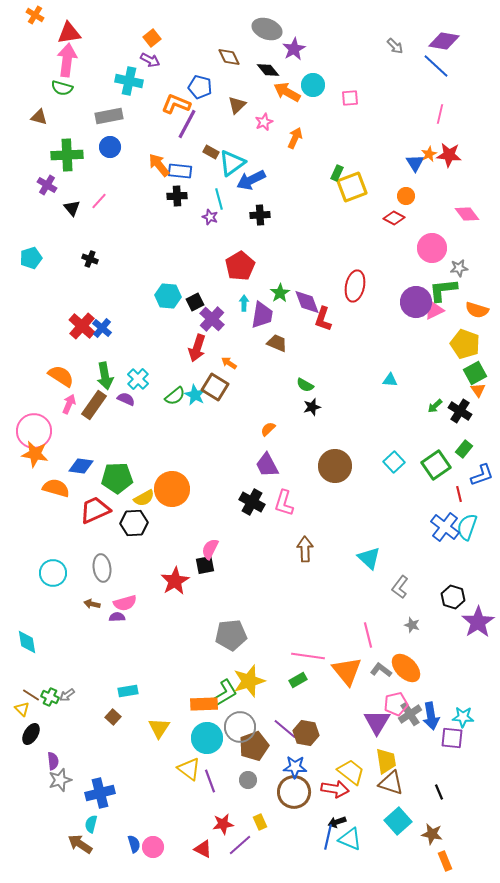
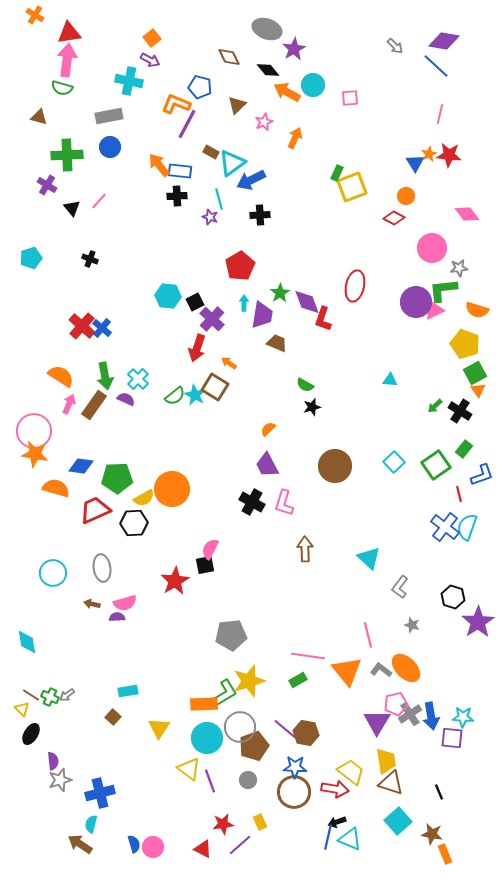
orange rectangle at (445, 861): moved 7 px up
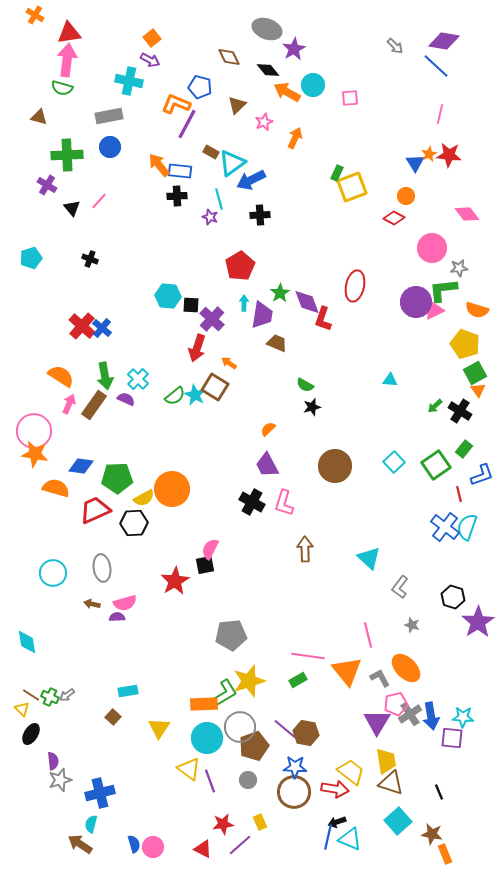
black square at (195, 302): moved 4 px left, 3 px down; rotated 30 degrees clockwise
gray L-shape at (381, 670): moved 1 px left, 8 px down; rotated 25 degrees clockwise
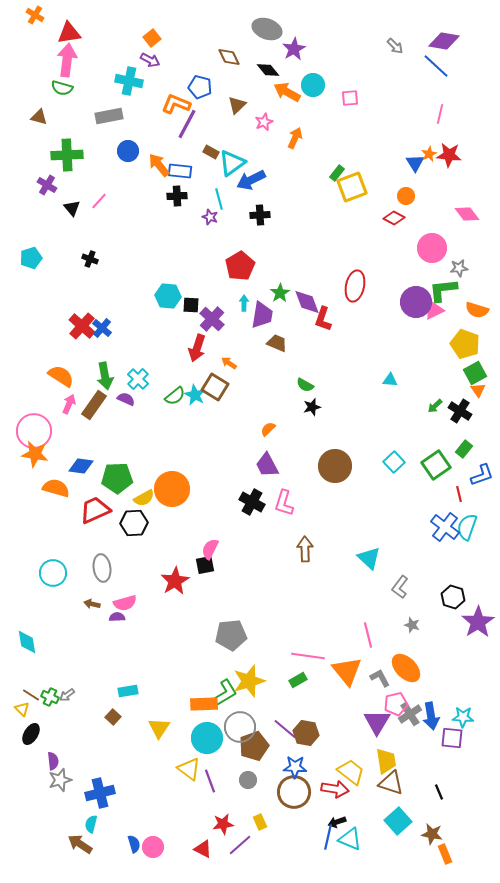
blue circle at (110, 147): moved 18 px right, 4 px down
green rectangle at (337, 173): rotated 14 degrees clockwise
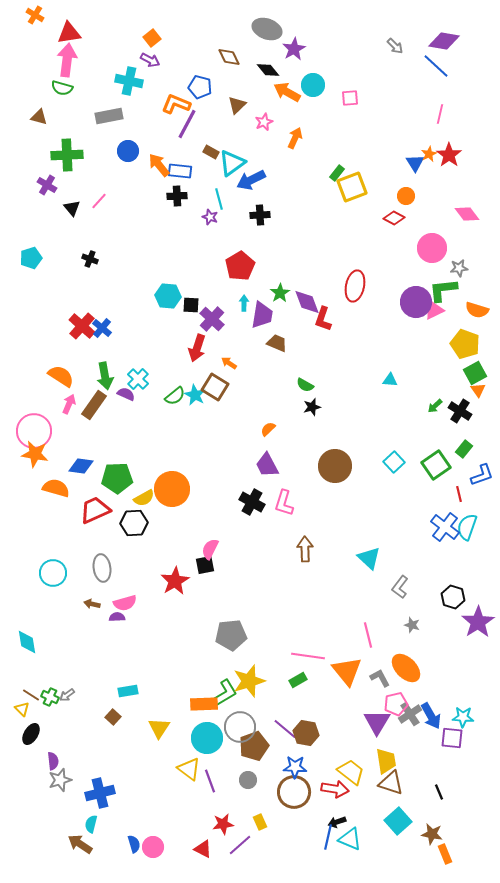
red star at (449, 155): rotated 30 degrees clockwise
purple semicircle at (126, 399): moved 5 px up
blue arrow at (431, 716): rotated 20 degrees counterclockwise
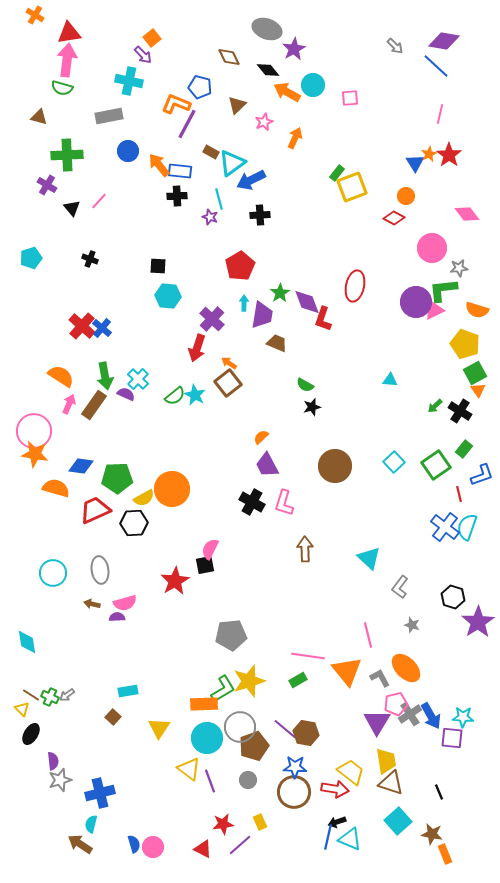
purple arrow at (150, 60): moved 7 px left, 5 px up; rotated 18 degrees clockwise
black square at (191, 305): moved 33 px left, 39 px up
brown square at (215, 387): moved 13 px right, 4 px up; rotated 20 degrees clockwise
orange semicircle at (268, 429): moved 7 px left, 8 px down
gray ellipse at (102, 568): moved 2 px left, 2 px down
green L-shape at (225, 693): moved 2 px left, 4 px up
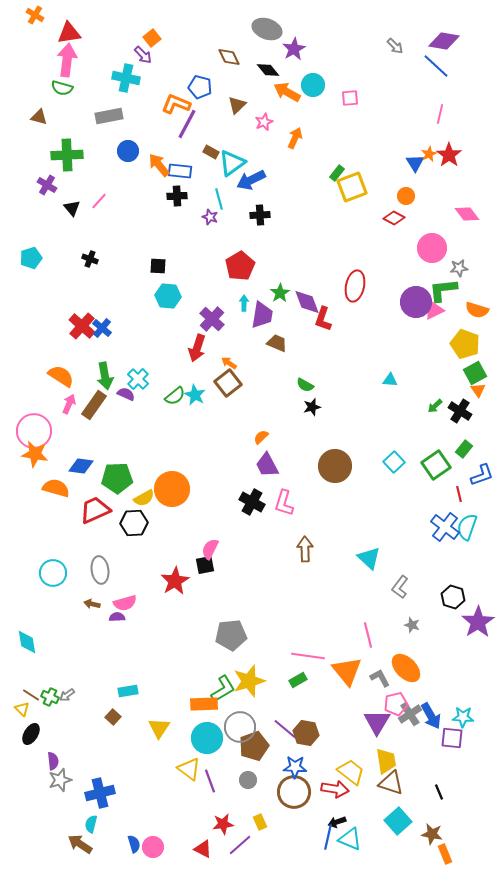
cyan cross at (129, 81): moved 3 px left, 3 px up
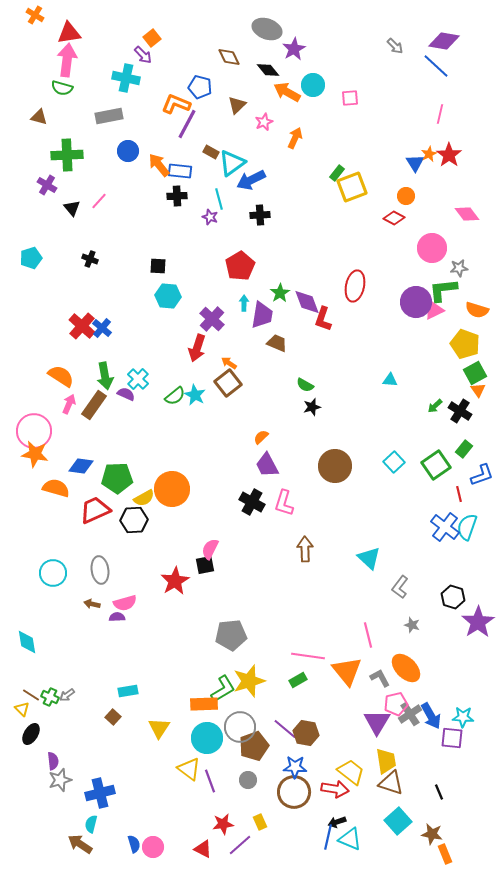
black hexagon at (134, 523): moved 3 px up
